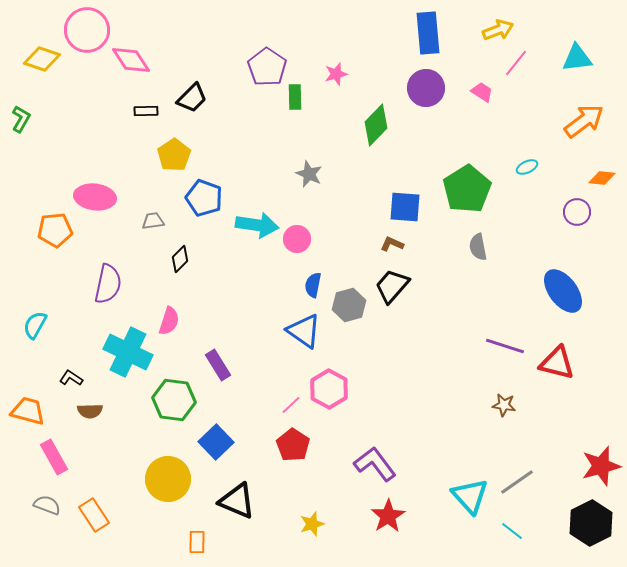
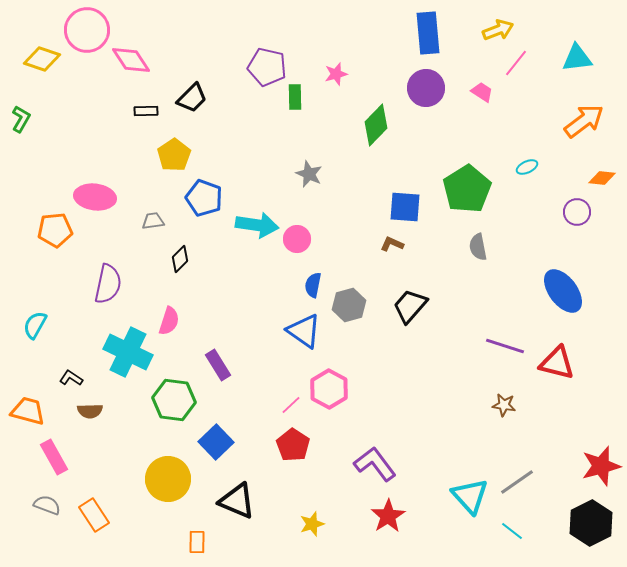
purple pentagon at (267, 67): rotated 21 degrees counterclockwise
black trapezoid at (392, 286): moved 18 px right, 20 px down
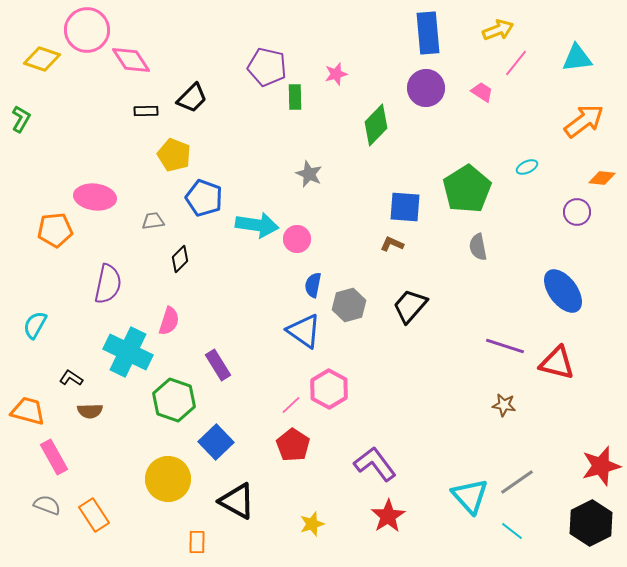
yellow pentagon at (174, 155): rotated 16 degrees counterclockwise
green hexagon at (174, 400): rotated 12 degrees clockwise
black triangle at (237, 501): rotated 6 degrees clockwise
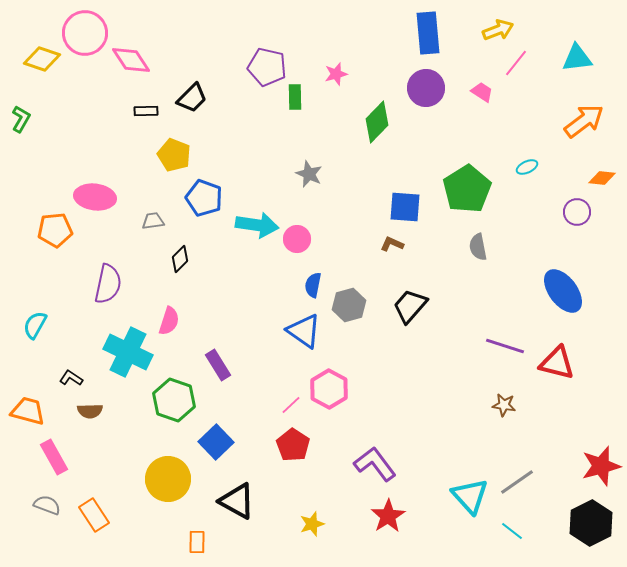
pink circle at (87, 30): moved 2 px left, 3 px down
green diamond at (376, 125): moved 1 px right, 3 px up
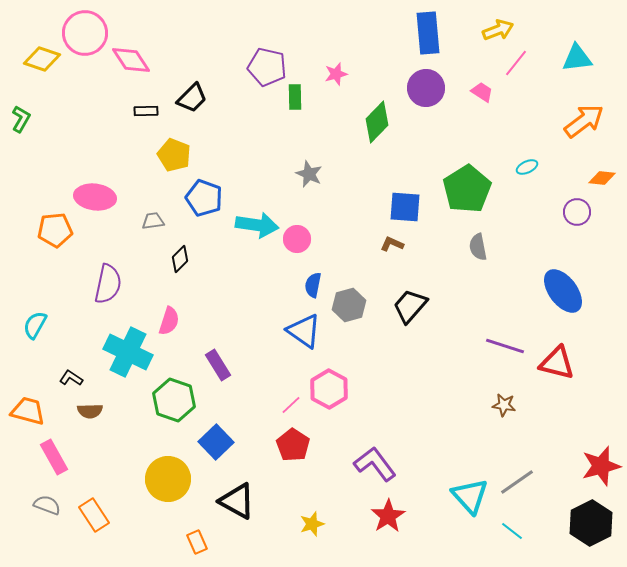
orange rectangle at (197, 542): rotated 25 degrees counterclockwise
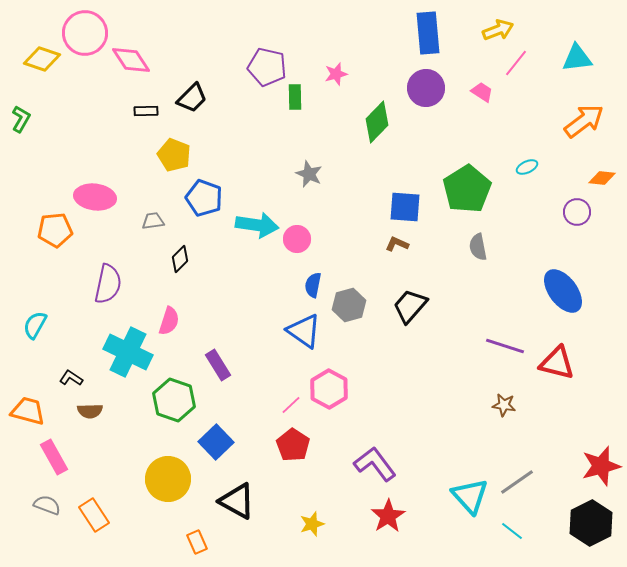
brown L-shape at (392, 244): moved 5 px right
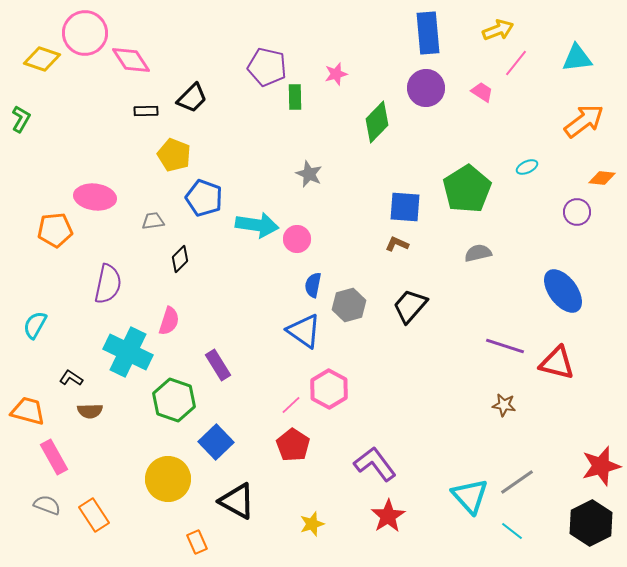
gray semicircle at (478, 247): moved 6 px down; rotated 88 degrees clockwise
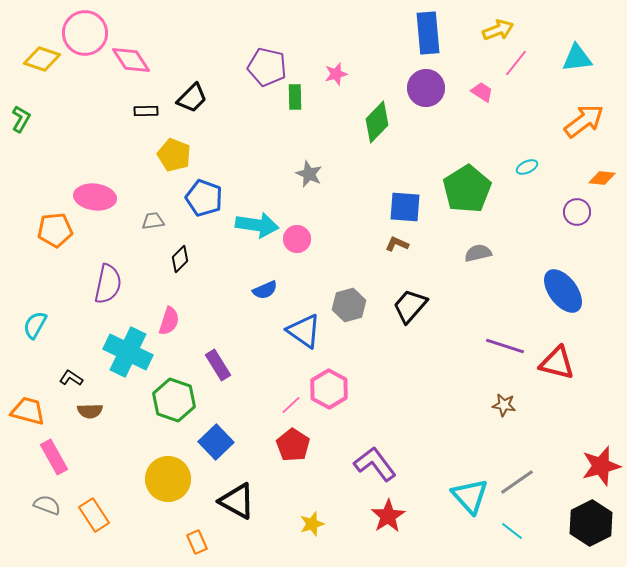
blue semicircle at (313, 285): moved 48 px left, 5 px down; rotated 125 degrees counterclockwise
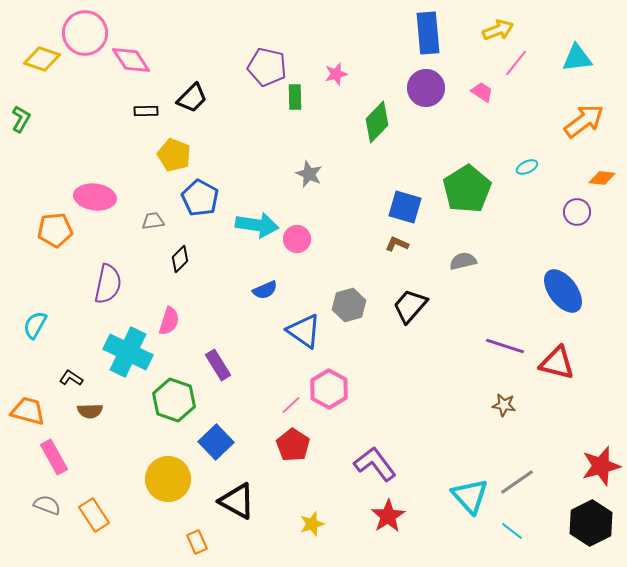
blue pentagon at (204, 198): moved 4 px left; rotated 9 degrees clockwise
blue square at (405, 207): rotated 12 degrees clockwise
gray semicircle at (478, 253): moved 15 px left, 8 px down
